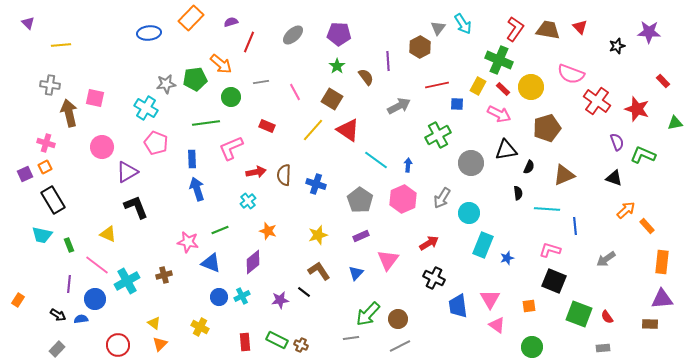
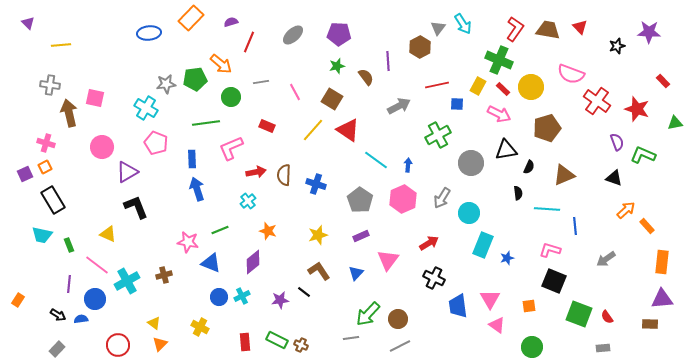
green star at (337, 66): rotated 21 degrees clockwise
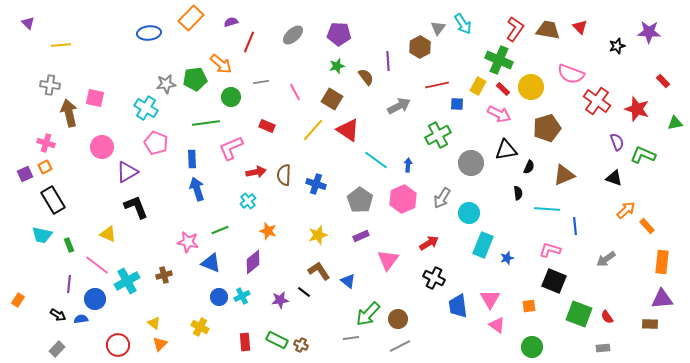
blue triangle at (356, 273): moved 8 px left, 8 px down; rotated 35 degrees counterclockwise
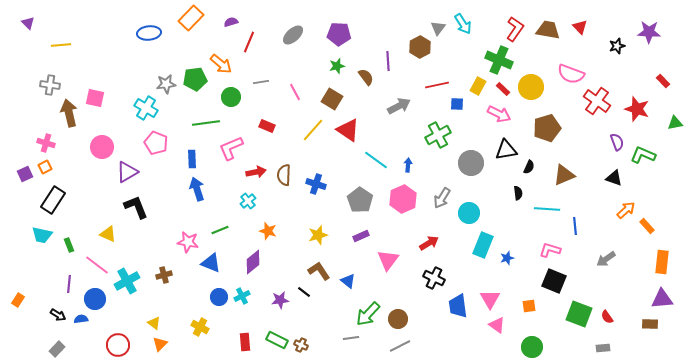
black rectangle at (53, 200): rotated 64 degrees clockwise
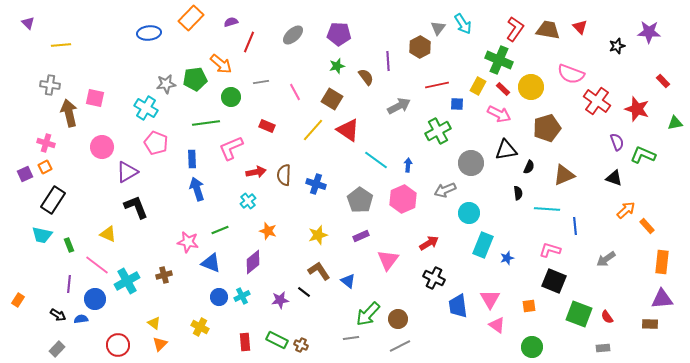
green cross at (438, 135): moved 4 px up
gray arrow at (442, 198): moved 3 px right, 8 px up; rotated 35 degrees clockwise
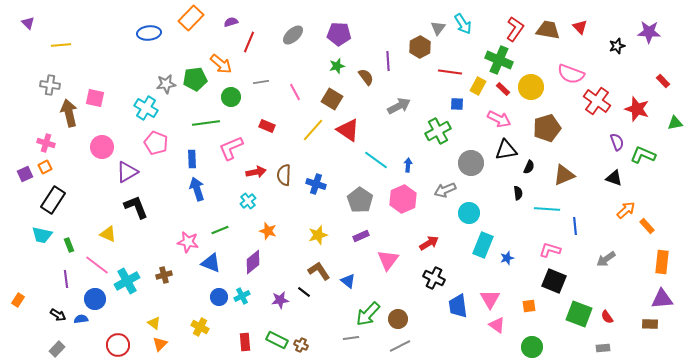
red line at (437, 85): moved 13 px right, 13 px up; rotated 20 degrees clockwise
pink arrow at (499, 114): moved 5 px down
purple line at (69, 284): moved 3 px left, 5 px up; rotated 12 degrees counterclockwise
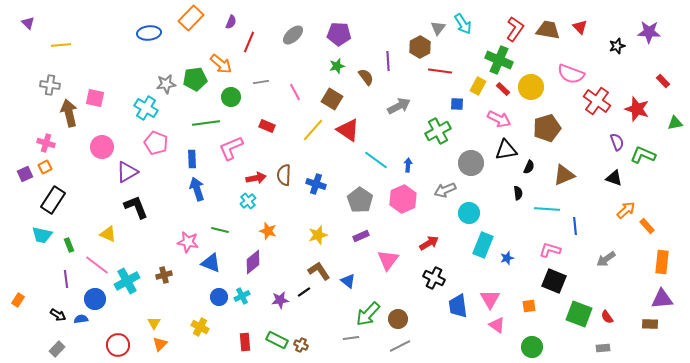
purple semicircle at (231, 22): rotated 128 degrees clockwise
red line at (450, 72): moved 10 px left, 1 px up
red arrow at (256, 172): moved 6 px down
green line at (220, 230): rotated 36 degrees clockwise
black line at (304, 292): rotated 72 degrees counterclockwise
yellow triangle at (154, 323): rotated 24 degrees clockwise
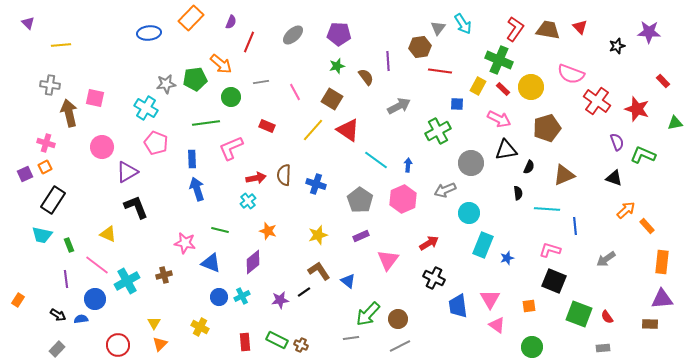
brown hexagon at (420, 47): rotated 20 degrees clockwise
pink star at (188, 242): moved 3 px left, 1 px down
